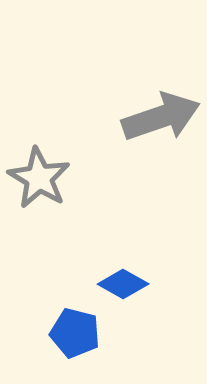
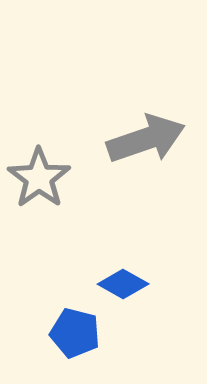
gray arrow: moved 15 px left, 22 px down
gray star: rotated 6 degrees clockwise
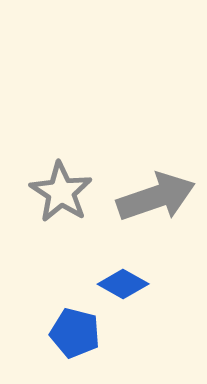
gray arrow: moved 10 px right, 58 px down
gray star: moved 22 px right, 14 px down; rotated 4 degrees counterclockwise
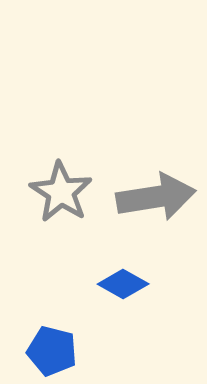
gray arrow: rotated 10 degrees clockwise
blue pentagon: moved 23 px left, 18 px down
